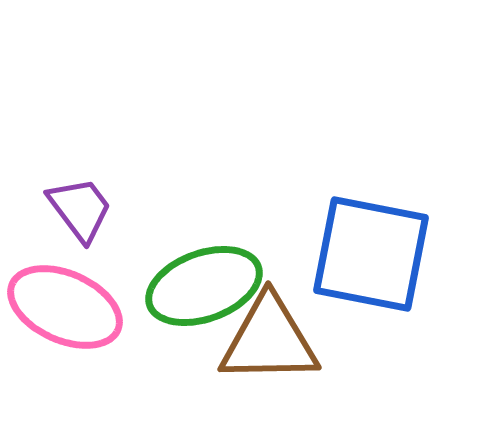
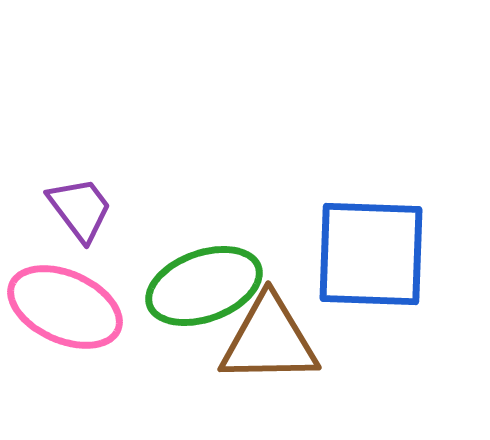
blue square: rotated 9 degrees counterclockwise
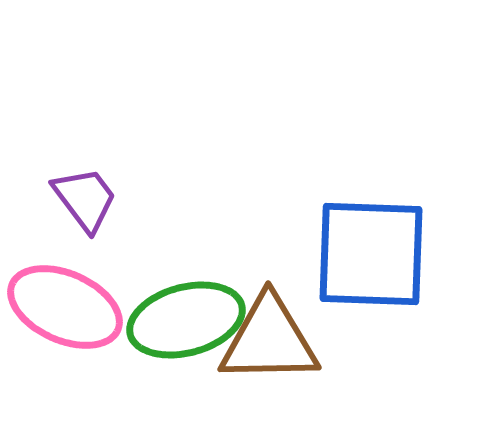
purple trapezoid: moved 5 px right, 10 px up
green ellipse: moved 18 px left, 34 px down; rotated 5 degrees clockwise
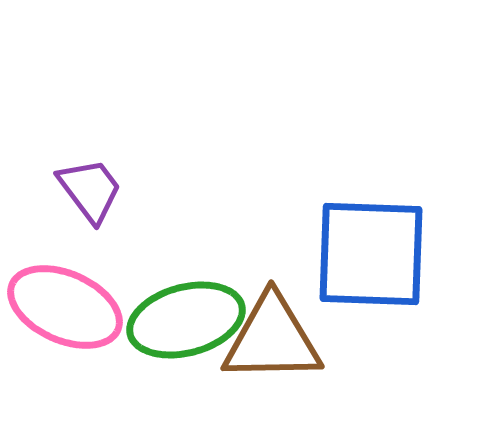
purple trapezoid: moved 5 px right, 9 px up
brown triangle: moved 3 px right, 1 px up
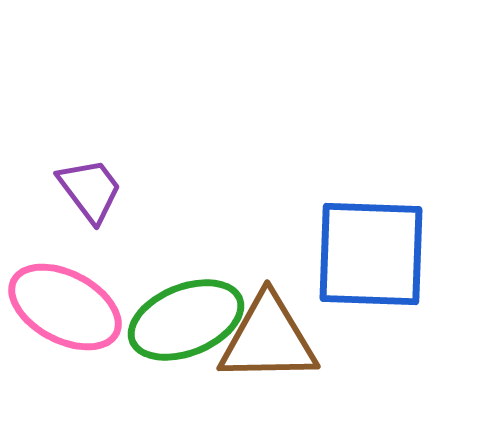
pink ellipse: rotated 4 degrees clockwise
green ellipse: rotated 7 degrees counterclockwise
brown triangle: moved 4 px left
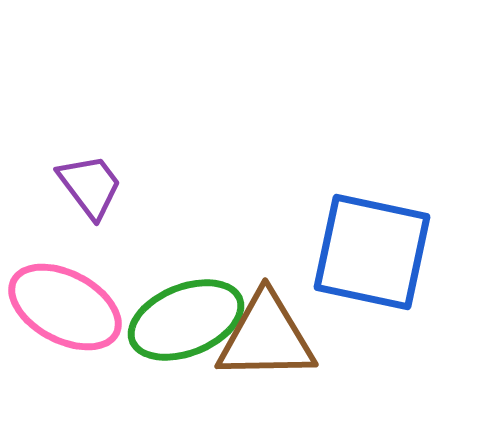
purple trapezoid: moved 4 px up
blue square: moved 1 px right, 2 px up; rotated 10 degrees clockwise
brown triangle: moved 2 px left, 2 px up
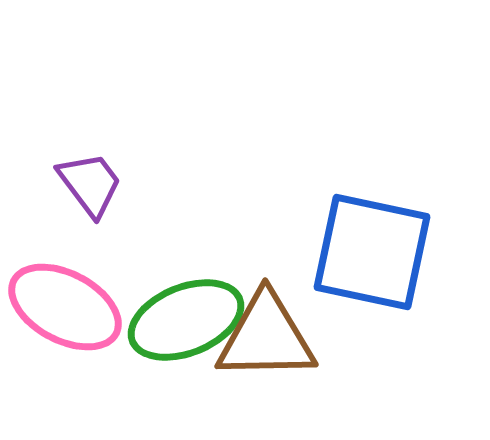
purple trapezoid: moved 2 px up
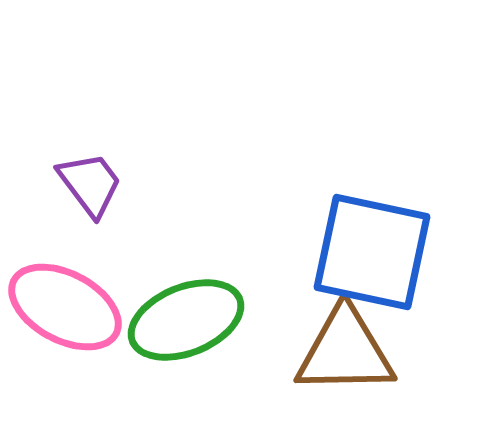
brown triangle: moved 79 px right, 14 px down
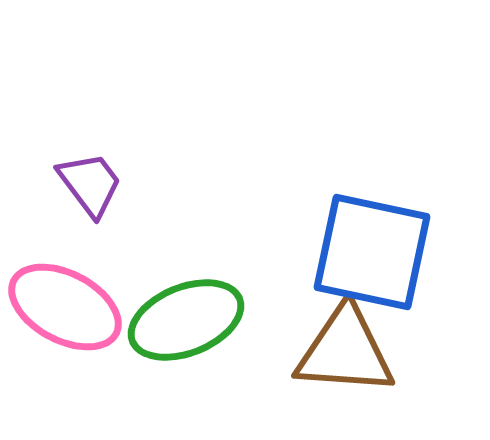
brown triangle: rotated 5 degrees clockwise
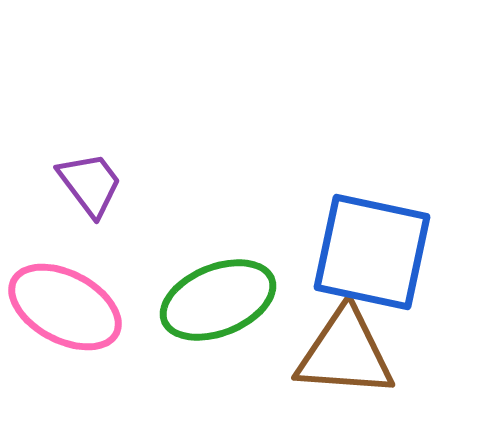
green ellipse: moved 32 px right, 20 px up
brown triangle: moved 2 px down
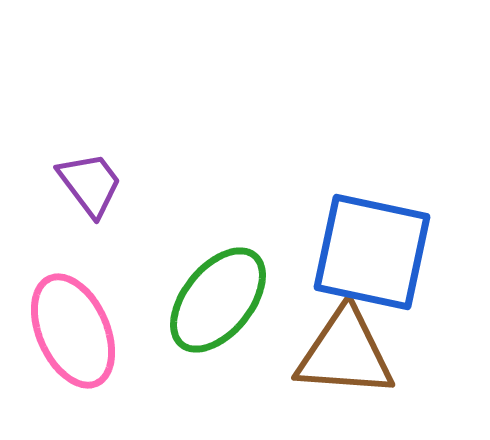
green ellipse: rotated 29 degrees counterclockwise
pink ellipse: moved 8 px right, 24 px down; rotated 38 degrees clockwise
